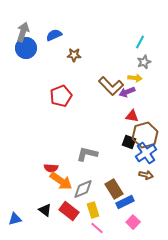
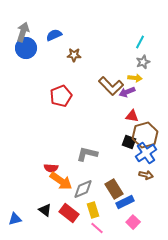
gray star: moved 1 px left
red rectangle: moved 2 px down
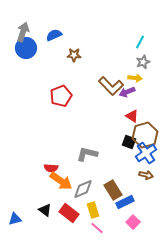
red triangle: rotated 24 degrees clockwise
brown rectangle: moved 1 px left, 1 px down
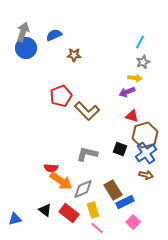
brown L-shape: moved 24 px left, 25 px down
red triangle: rotated 16 degrees counterclockwise
black square: moved 9 px left, 7 px down
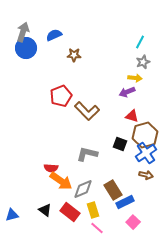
black square: moved 5 px up
red rectangle: moved 1 px right, 1 px up
blue triangle: moved 3 px left, 4 px up
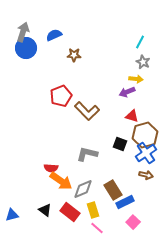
gray star: rotated 24 degrees counterclockwise
yellow arrow: moved 1 px right, 1 px down
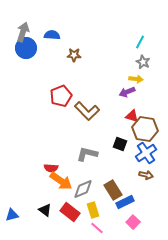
blue semicircle: moved 2 px left; rotated 28 degrees clockwise
brown hexagon: moved 6 px up; rotated 25 degrees clockwise
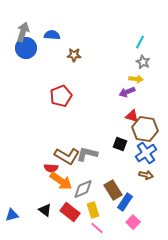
brown L-shape: moved 20 px left, 45 px down; rotated 15 degrees counterclockwise
blue rectangle: rotated 30 degrees counterclockwise
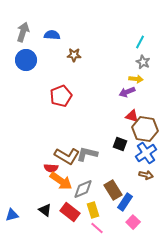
blue circle: moved 12 px down
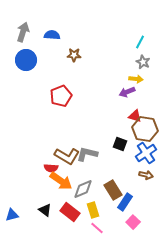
red triangle: moved 3 px right
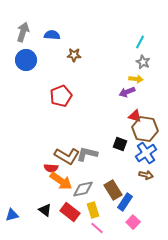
gray diamond: rotated 10 degrees clockwise
